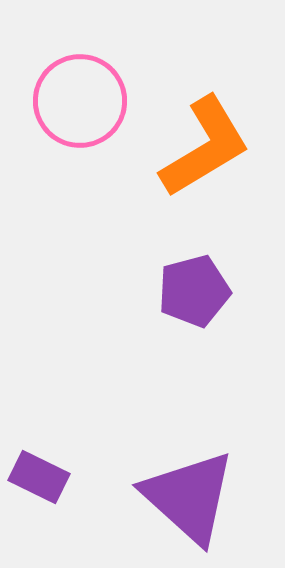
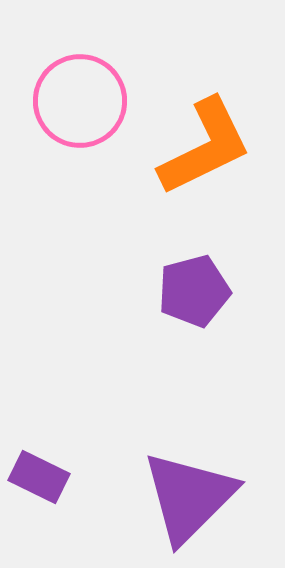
orange L-shape: rotated 5 degrees clockwise
purple triangle: rotated 33 degrees clockwise
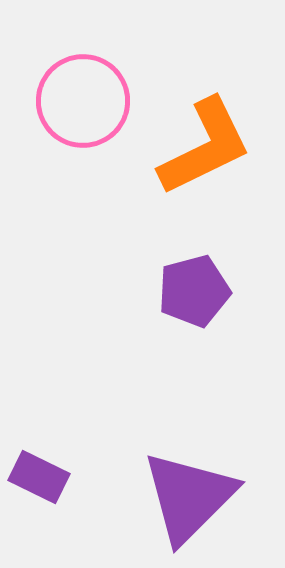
pink circle: moved 3 px right
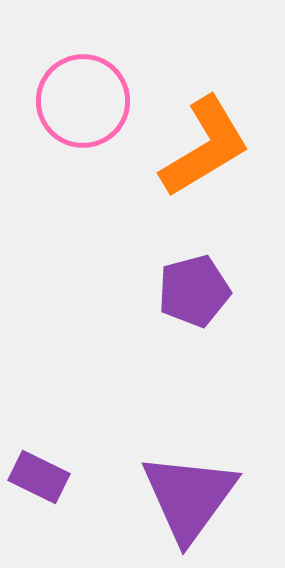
orange L-shape: rotated 5 degrees counterclockwise
purple triangle: rotated 9 degrees counterclockwise
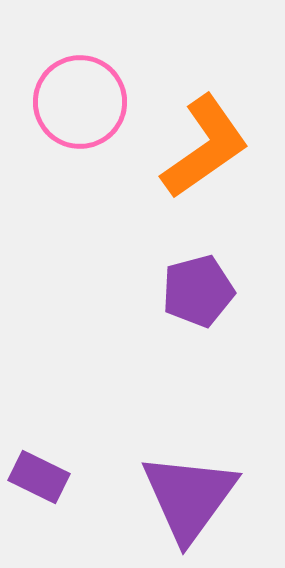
pink circle: moved 3 px left, 1 px down
orange L-shape: rotated 4 degrees counterclockwise
purple pentagon: moved 4 px right
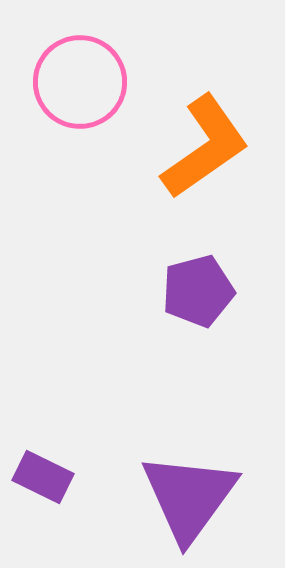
pink circle: moved 20 px up
purple rectangle: moved 4 px right
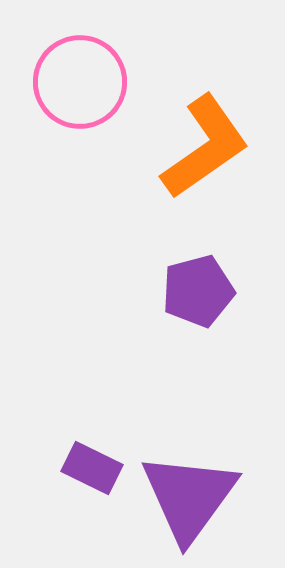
purple rectangle: moved 49 px right, 9 px up
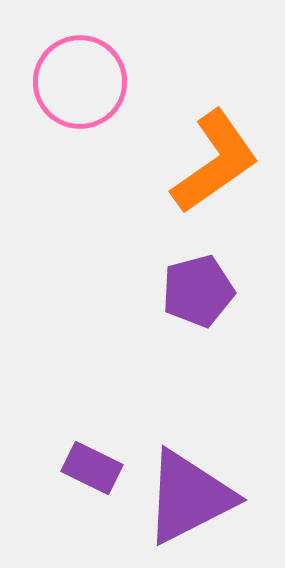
orange L-shape: moved 10 px right, 15 px down
purple triangle: rotated 27 degrees clockwise
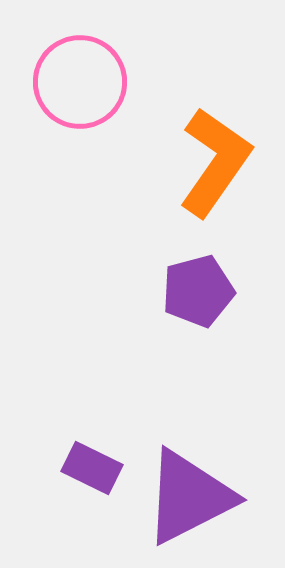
orange L-shape: rotated 20 degrees counterclockwise
